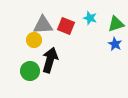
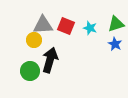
cyan star: moved 10 px down
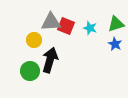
gray triangle: moved 8 px right, 3 px up
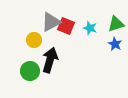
gray triangle: rotated 25 degrees counterclockwise
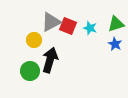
red square: moved 2 px right
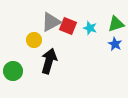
black arrow: moved 1 px left, 1 px down
green circle: moved 17 px left
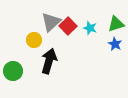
gray triangle: rotated 15 degrees counterclockwise
red square: rotated 24 degrees clockwise
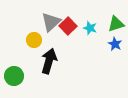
green circle: moved 1 px right, 5 px down
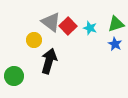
gray triangle: rotated 40 degrees counterclockwise
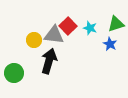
gray triangle: moved 3 px right, 13 px down; rotated 30 degrees counterclockwise
blue star: moved 5 px left
green circle: moved 3 px up
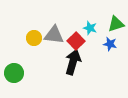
red square: moved 8 px right, 15 px down
yellow circle: moved 2 px up
blue star: rotated 16 degrees counterclockwise
black arrow: moved 24 px right, 1 px down
